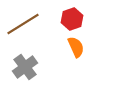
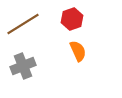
orange semicircle: moved 2 px right, 4 px down
gray cross: moved 2 px left, 1 px up; rotated 15 degrees clockwise
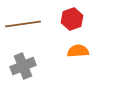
brown line: rotated 24 degrees clockwise
orange semicircle: rotated 70 degrees counterclockwise
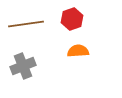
brown line: moved 3 px right
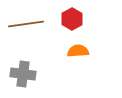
red hexagon: rotated 10 degrees counterclockwise
gray cross: moved 8 px down; rotated 30 degrees clockwise
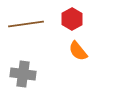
orange semicircle: rotated 125 degrees counterclockwise
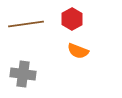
orange semicircle: rotated 30 degrees counterclockwise
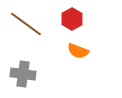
brown line: rotated 44 degrees clockwise
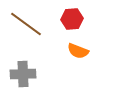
red hexagon: rotated 25 degrees clockwise
gray cross: rotated 10 degrees counterclockwise
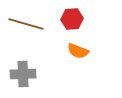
brown line: rotated 20 degrees counterclockwise
